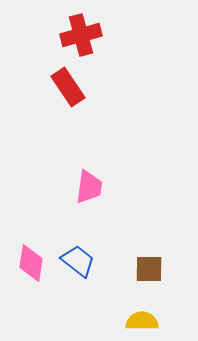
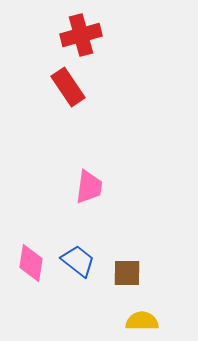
brown square: moved 22 px left, 4 px down
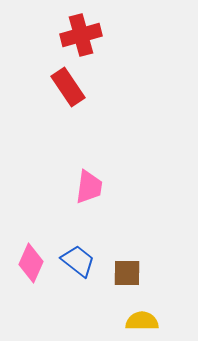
pink diamond: rotated 15 degrees clockwise
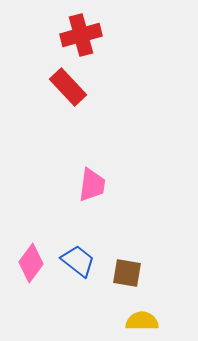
red rectangle: rotated 9 degrees counterclockwise
pink trapezoid: moved 3 px right, 2 px up
pink diamond: rotated 12 degrees clockwise
brown square: rotated 8 degrees clockwise
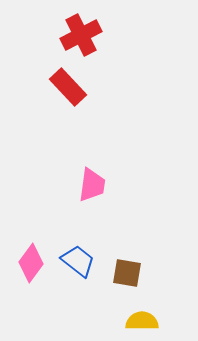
red cross: rotated 12 degrees counterclockwise
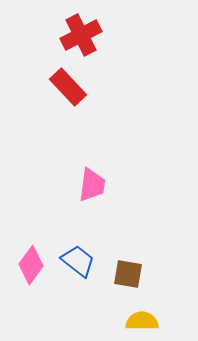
pink diamond: moved 2 px down
brown square: moved 1 px right, 1 px down
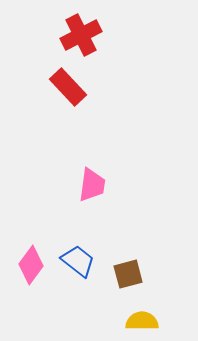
brown square: rotated 24 degrees counterclockwise
